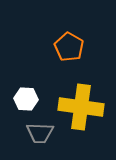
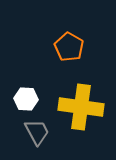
gray trapezoid: moved 3 px left, 1 px up; rotated 120 degrees counterclockwise
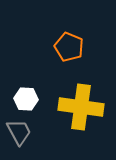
orange pentagon: rotated 8 degrees counterclockwise
gray trapezoid: moved 18 px left
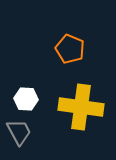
orange pentagon: moved 1 px right, 2 px down
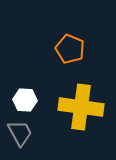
white hexagon: moved 1 px left, 1 px down
gray trapezoid: moved 1 px right, 1 px down
